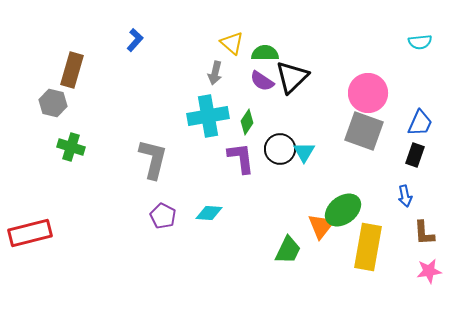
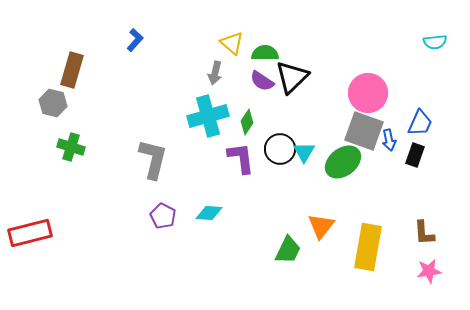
cyan semicircle: moved 15 px right
cyan cross: rotated 6 degrees counterclockwise
blue arrow: moved 16 px left, 56 px up
green ellipse: moved 48 px up
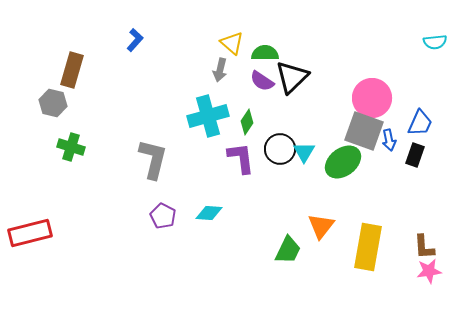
gray arrow: moved 5 px right, 3 px up
pink circle: moved 4 px right, 5 px down
brown L-shape: moved 14 px down
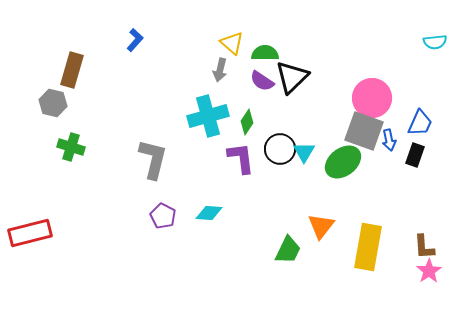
pink star: rotated 25 degrees counterclockwise
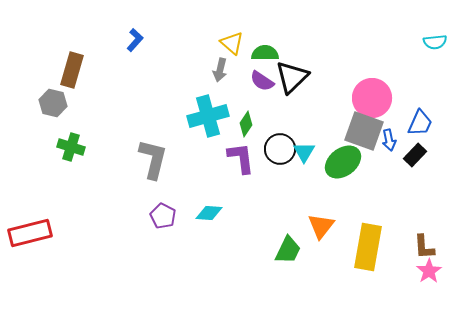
green diamond: moved 1 px left, 2 px down
black rectangle: rotated 25 degrees clockwise
